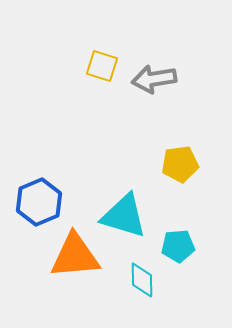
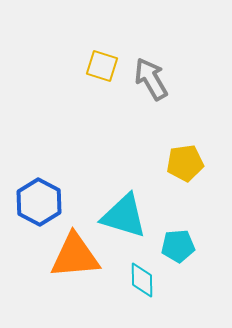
gray arrow: moved 3 px left; rotated 69 degrees clockwise
yellow pentagon: moved 5 px right, 1 px up
blue hexagon: rotated 9 degrees counterclockwise
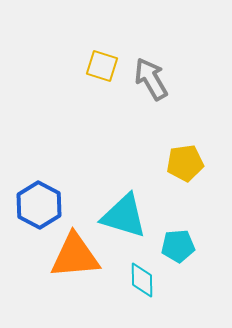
blue hexagon: moved 3 px down
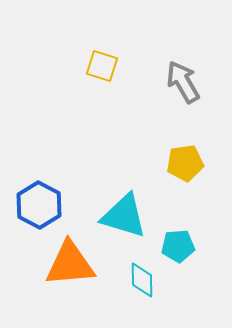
gray arrow: moved 32 px right, 3 px down
orange triangle: moved 5 px left, 8 px down
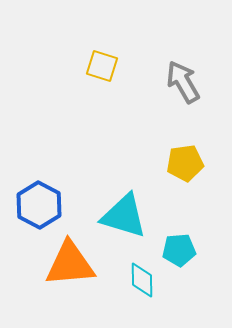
cyan pentagon: moved 1 px right, 4 px down
